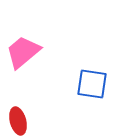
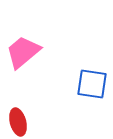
red ellipse: moved 1 px down
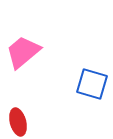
blue square: rotated 8 degrees clockwise
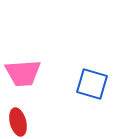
pink trapezoid: moved 21 px down; rotated 144 degrees counterclockwise
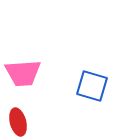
blue square: moved 2 px down
